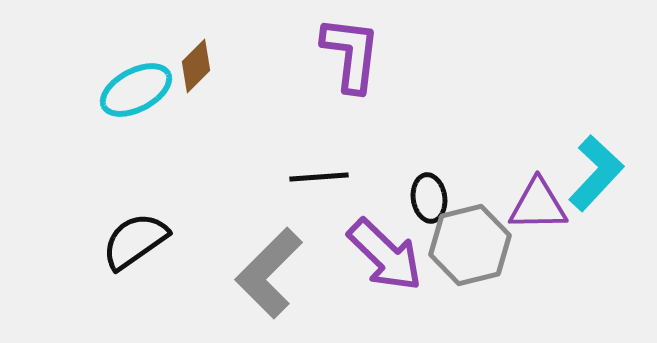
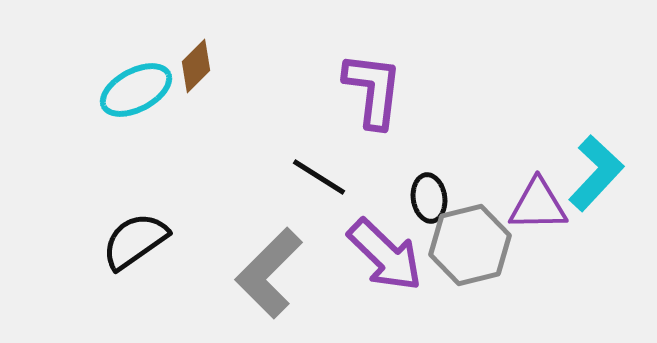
purple L-shape: moved 22 px right, 36 px down
black line: rotated 36 degrees clockwise
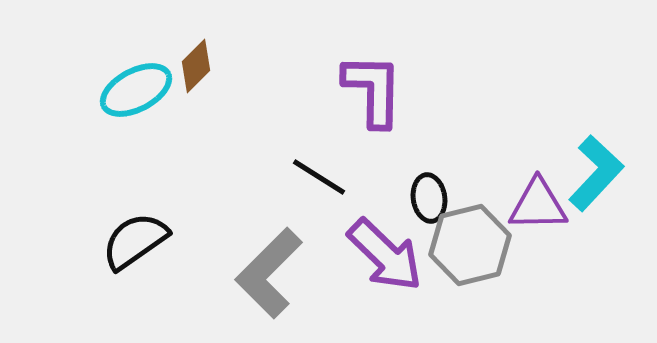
purple L-shape: rotated 6 degrees counterclockwise
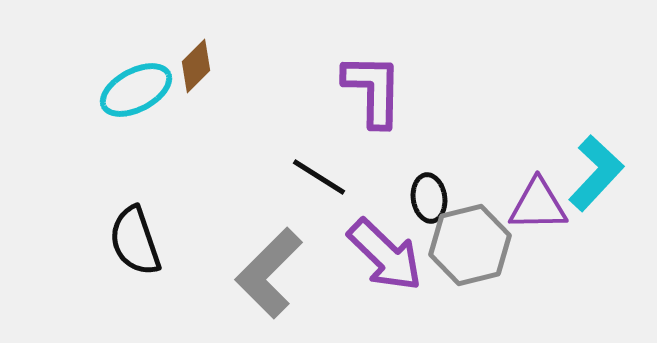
black semicircle: rotated 74 degrees counterclockwise
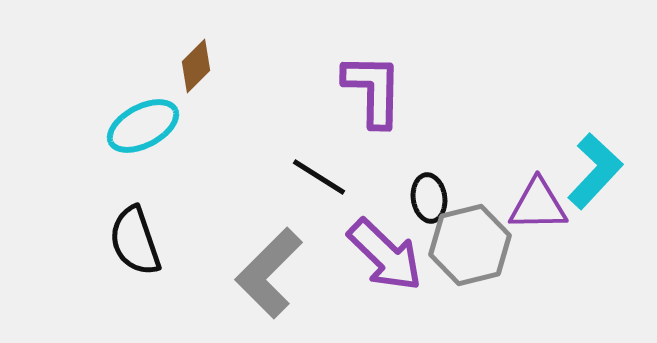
cyan ellipse: moved 7 px right, 36 px down
cyan L-shape: moved 1 px left, 2 px up
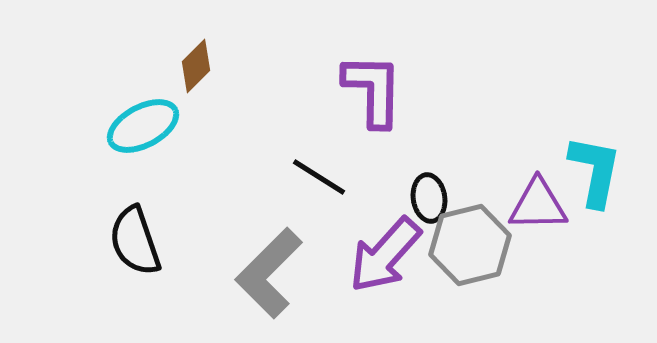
cyan L-shape: rotated 32 degrees counterclockwise
purple arrow: rotated 88 degrees clockwise
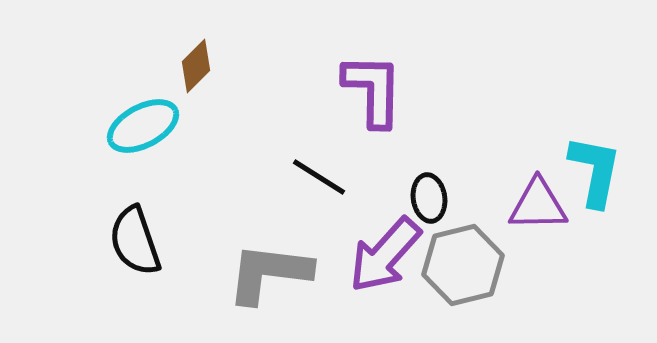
gray hexagon: moved 7 px left, 20 px down
gray L-shape: rotated 52 degrees clockwise
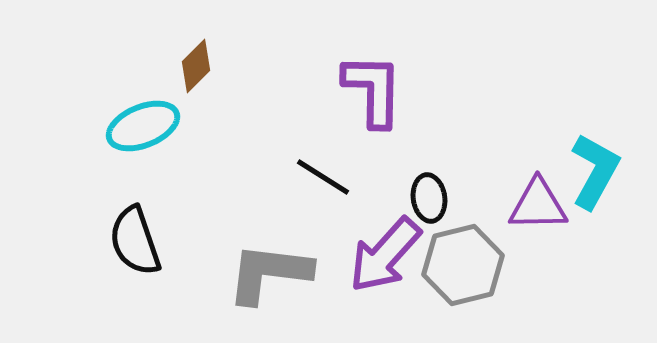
cyan ellipse: rotated 6 degrees clockwise
cyan L-shape: rotated 18 degrees clockwise
black line: moved 4 px right
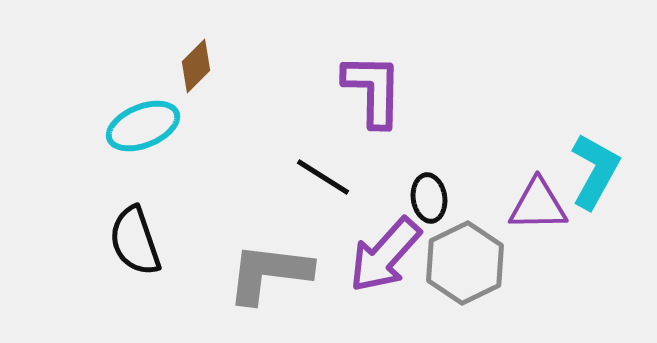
gray hexagon: moved 2 px right, 2 px up; rotated 12 degrees counterclockwise
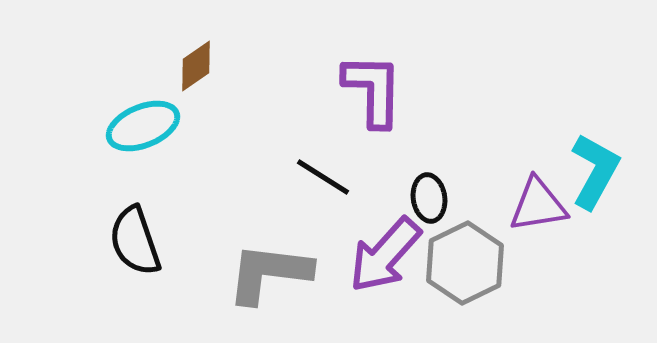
brown diamond: rotated 10 degrees clockwise
purple triangle: rotated 8 degrees counterclockwise
